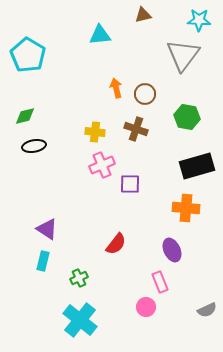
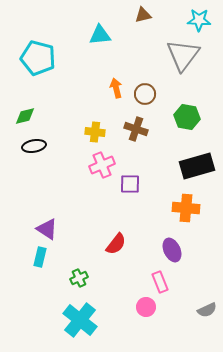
cyan pentagon: moved 10 px right, 3 px down; rotated 16 degrees counterclockwise
cyan rectangle: moved 3 px left, 4 px up
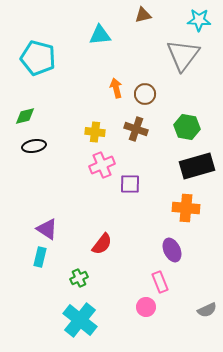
green hexagon: moved 10 px down
red semicircle: moved 14 px left
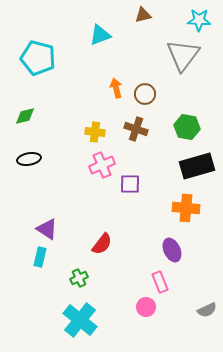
cyan triangle: rotated 15 degrees counterclockwise
black ellipse: moved 5 px left, 13 px down
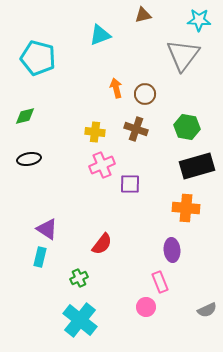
purple ellipse: rotated 20 degrees clockwise
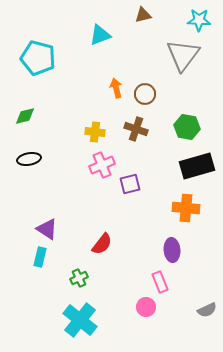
purple square: rotated 15 degrees counterclockwise
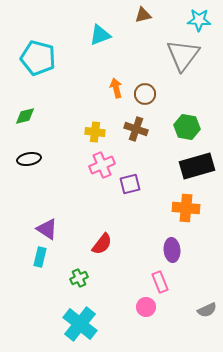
cyan cross: moved 4 px down
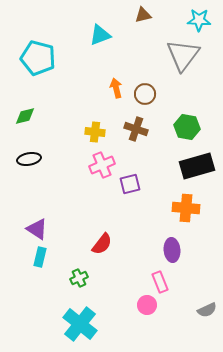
purple triangle: moved 10 px left
pink circle: moved 1 px right, 2 px up
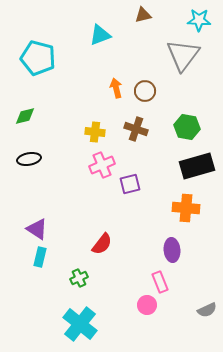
brown circle: moved 3 px up
